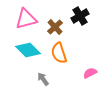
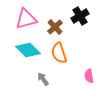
pink semicircle: moved 1 px left, 3 px down; rotated 72 degrees counterclockwise
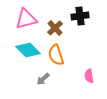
black cross: rotated 24 degrees clockwise
brown cross: moved 1 px down
orange semicircle: moved 3 px left, 2 px down
gray arrow: rotated 96 degrees counterclockwise
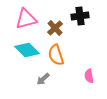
cyan diamond: moved 1 px left
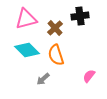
pink semicircle: rotated 48 degrees clockwise
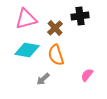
cyan diamond: rotated 35 degrees counterclockwise
pink semicircle: moved 2 px left, 1 px up
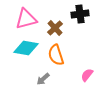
black cross: moved 2 px up
cyan diamond: moved 1 px left, 2 px up
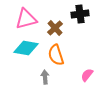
gray arrow: moved 2 px right, 2 px up; rotated 128 degrees clockwise
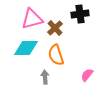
pink triangle: moved 6 px right
cyan diamond: rotated 10 degrees counterclockwise
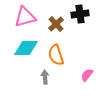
pink triangle: moved 7 px left, 2 px up
brown cross: moved 1 px right, 4 px up
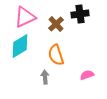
pink triangle: rotated 10 degrees counterclockwise
cyan diamond: moved 6 px left, 2 px up; rotated 30 degrees counterclockwise
pink semicircle: rotated 32 degrees clockwise
